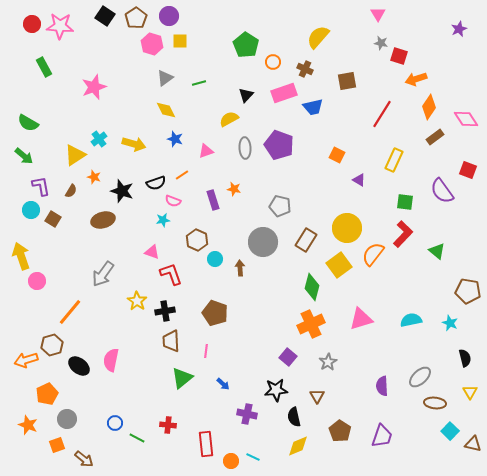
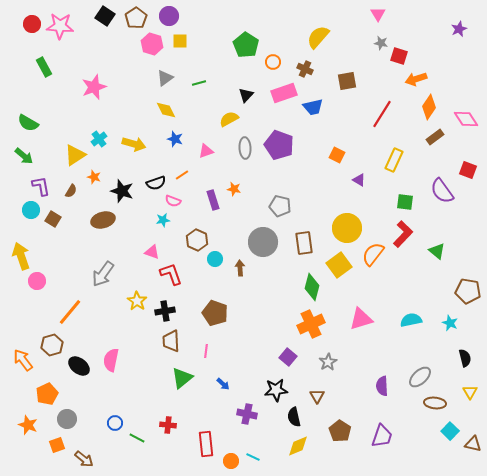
brown rectangle at (306, 240): moved 2 px left, 3 px down; rotated 40 degrees counterclockwise
orange arrow at (26, 360): moved 3 px left; rotated 70 degrees clockwise
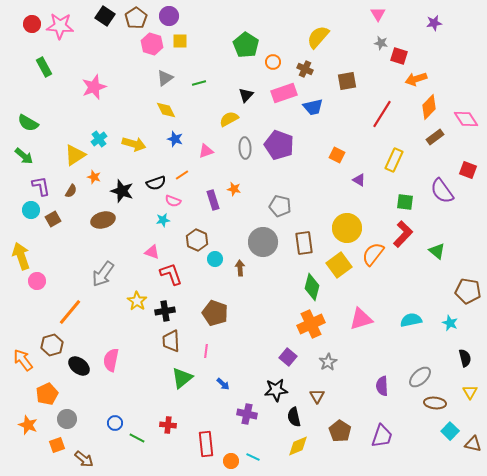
purple star at (459, 29): moved 25 px left, 6 px up; rotated 14 degrees clockwise
orange diamond at (429, 107): rotated 10 degrees clockwise
brown square at (53, 219): rotated 28 degrees clockwise
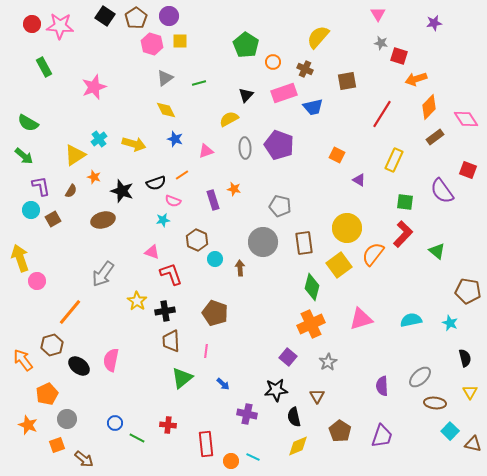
yellow arrow at (21, 256): moved 1 px left, 2 px down
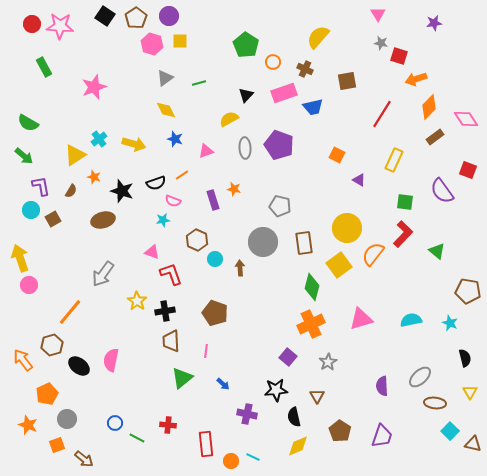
pink circle at (37, 281): moved 8 px left, 4 px down
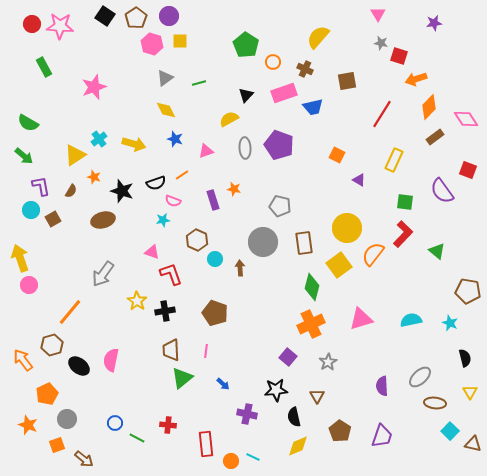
brown trapezoid at (171, 341): moved 9 px down
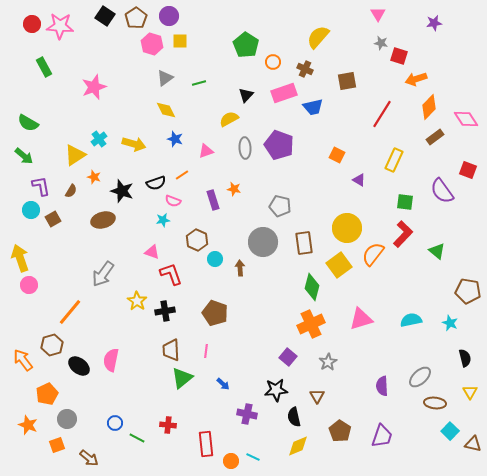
brown arrow at (84, 459): moved 5 px right, 1 px up
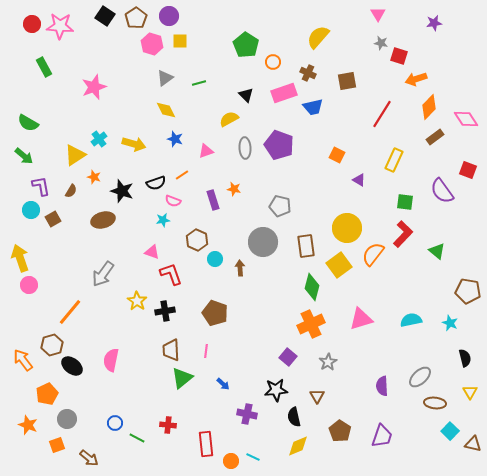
brown cross at (305, 69): moved 3 px right, 4 px down
black triangle at (246, 95): rotated 28 degrees counterclockwise
brown rectangle at (304, 243): moved 2 px right, 3 px down
black ellipse at (79, 366): moved 7 px left
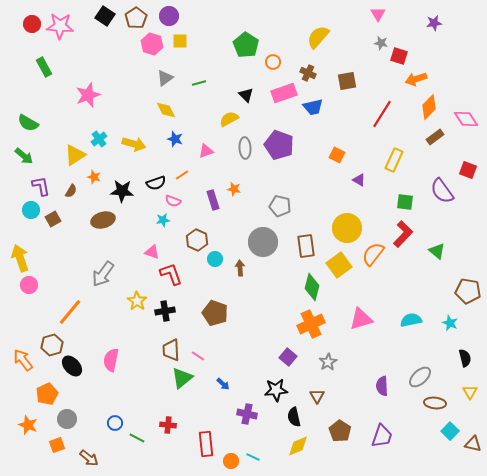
pink star at (94, 87): moved 6 px left, 8 px down
black star at (122, 191): rotated 15 degrees counterclockwise
pink line at (206, 351): moved 8 px left, 5 px down; rotated 64 degrees counterclockwise
black ellipse at (72, 366): rotated 10 degrees clockwise
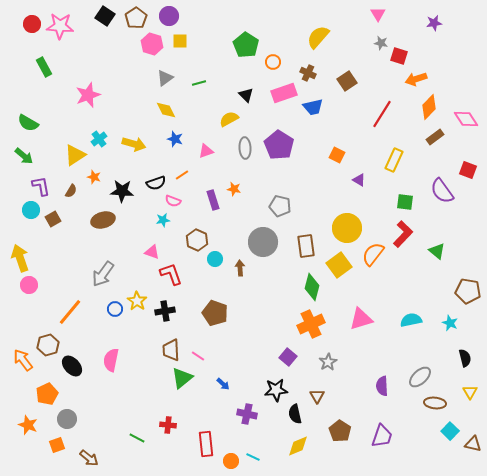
brown square at (347, 81): rotated 24 degrees counterclockwise
purple pentagon at (279, 145): rotated 12 degrees clockwise
brown hexagon at (52, 345): moved 4 px left
black semicircle at (294, 417): moved 1 px right, 3 px up
blue circle at (115, 423): moved 114 px up
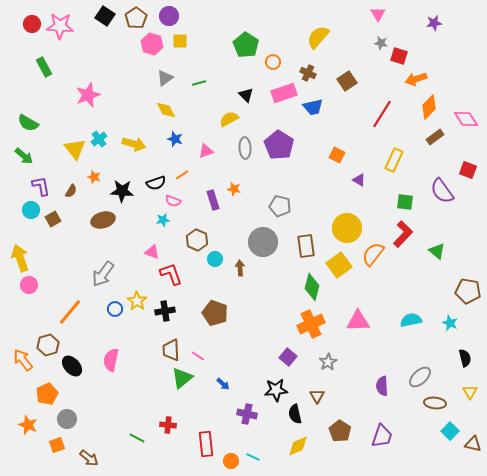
yellow triangle at (75, 155): moved 6 px up; rotated 35 degrees counterclockwise
pink triangle at (361, 319): moved 3 px left, 2 px down; rotated 15 degrees clockwise
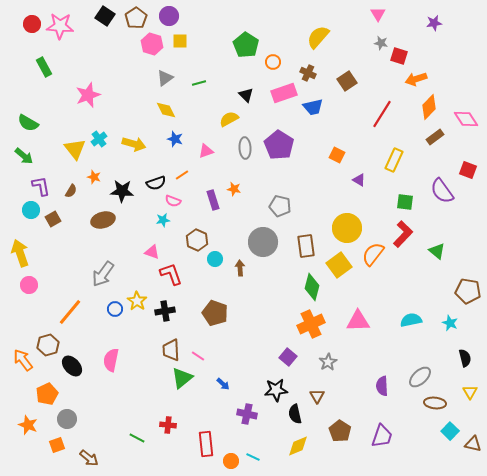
yellow arrow at (20, 258): moved 5 px up
